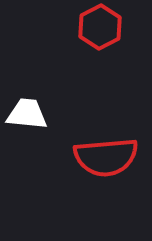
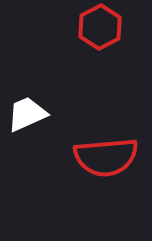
white trapezoid: rotated 30 degrees counterclockwise
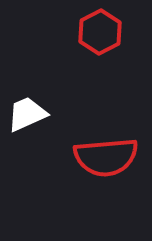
red hexagon: moved 5 px down
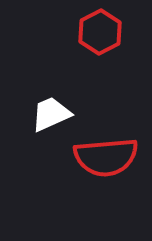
white trapezoid: moved 24 px right
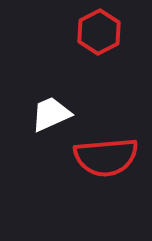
red hexagon: moved 1 px left
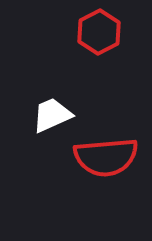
white trapezoid: moved 1 px right, 1 px down
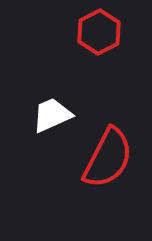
red semicircle: moved 2 px right, 1 px down; rotated 58 degrees counterclockwise
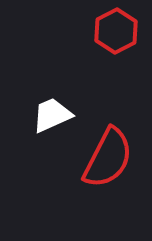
red hexagon: moved 17 px right, 1 px up
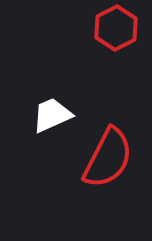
red hexagon: moved 3 px up
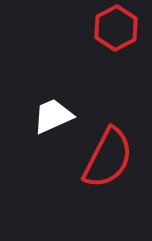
white trapezoid: moved 1 px right, 1 px down
